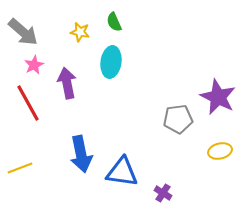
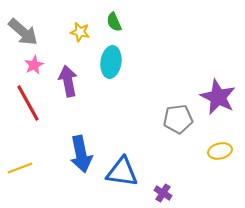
purple arrow: moved 1 px right, 2 px up
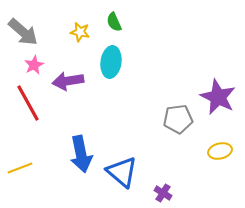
purple arrow: rotated 88 degrees counterclockwise
blue triangle: rotated 32 degrees clockwise
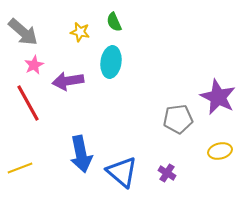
purple cross: moved 4 px right, 20 px up
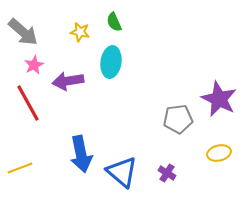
purple star: moved 1 px right, 2 px down
yellow ellipse: moved 1 px left, 2 px down
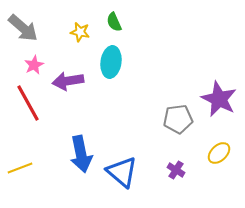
gray arrow: moved 4 px up
yellow ellipse: rotated 30 degrees counterclockwise
purple cross: moved 9 px right, 3 px up
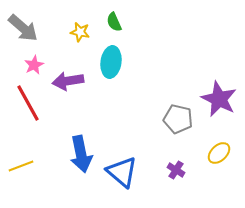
gray pentagon: rotated 20 degrees clockwise
yellow line: moved 1 px right, 2 px up
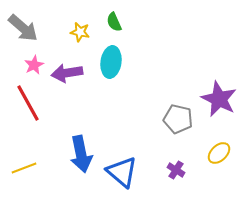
purple arrow: moved 1 px left, 8 px up
yellow line: moved 3 px right, 2 px down
